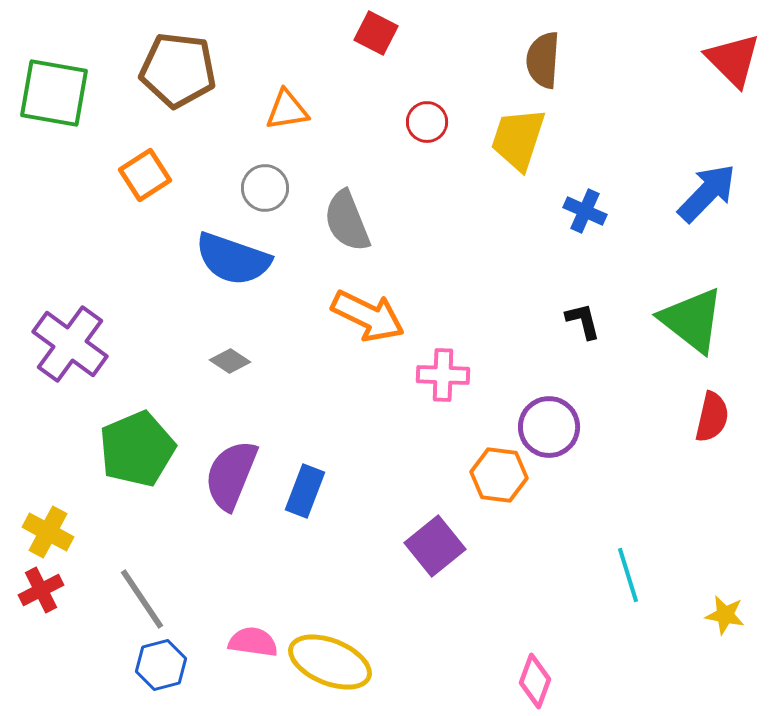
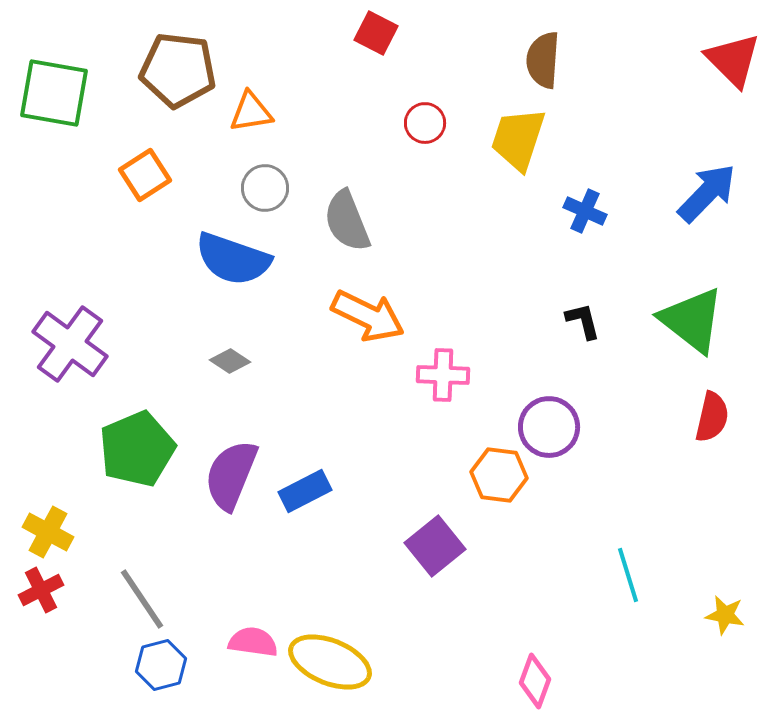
orange triangle: moved 36 px left, 2 px down
red circle: moved 2 px left, 1 px down
blue rectangle: rotated 42 degrees clockwise
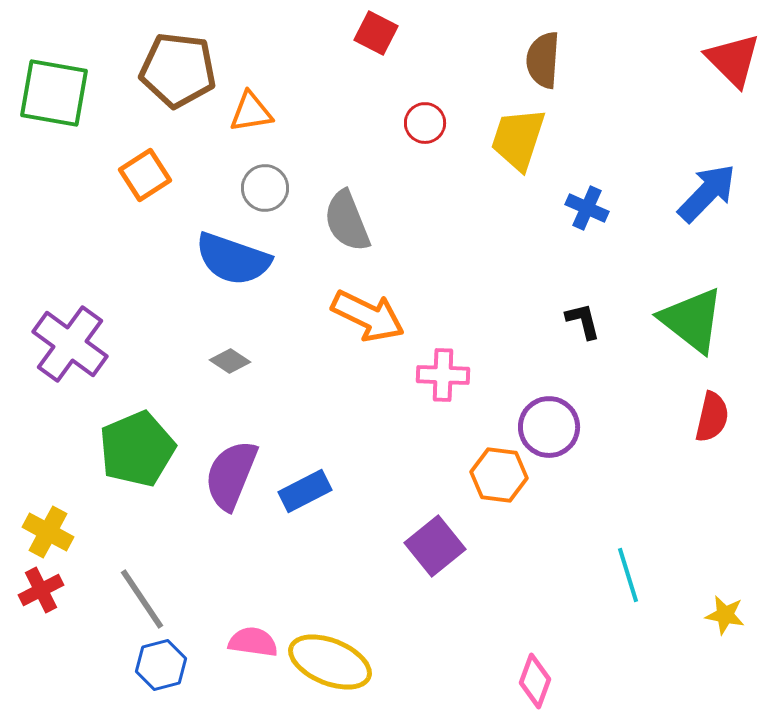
blue cross: moved 2 px right, 3 px up
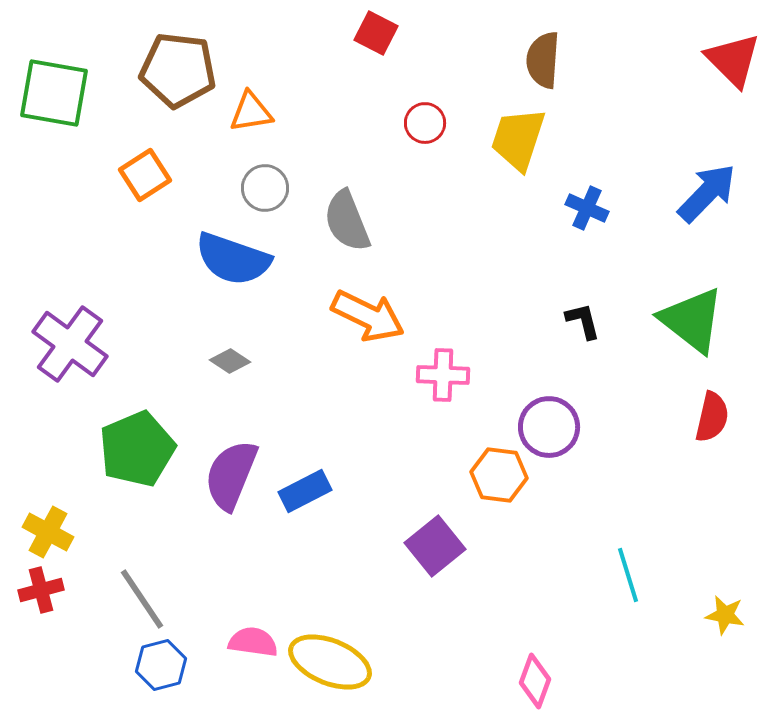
red cross: rotated 12 degrees clockwise
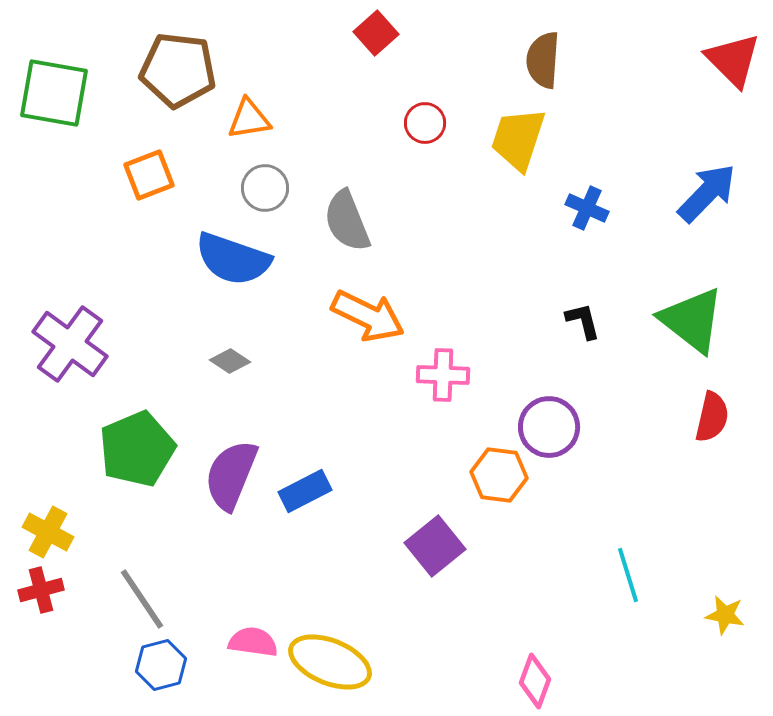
red square: rotated 21 degrees clockwise
orange triangle: moved 2 px left, 7 px down
orange square: moved 4 px right; rotated 12 degrees clockwise
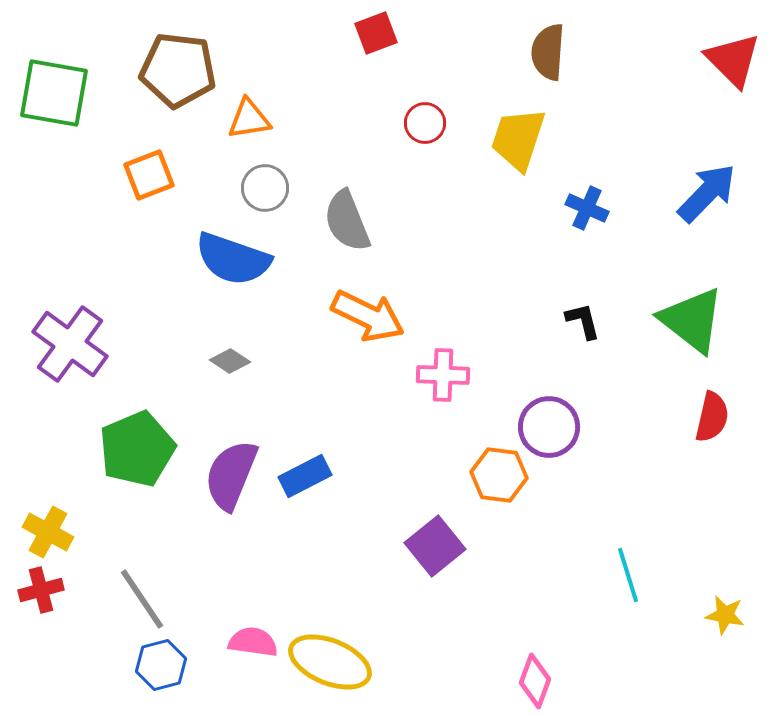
red square: rotated 21 degrees clockwise
brown semicircle: moved 5 px right, 8 px up
blue rectangle: moved 15 px up
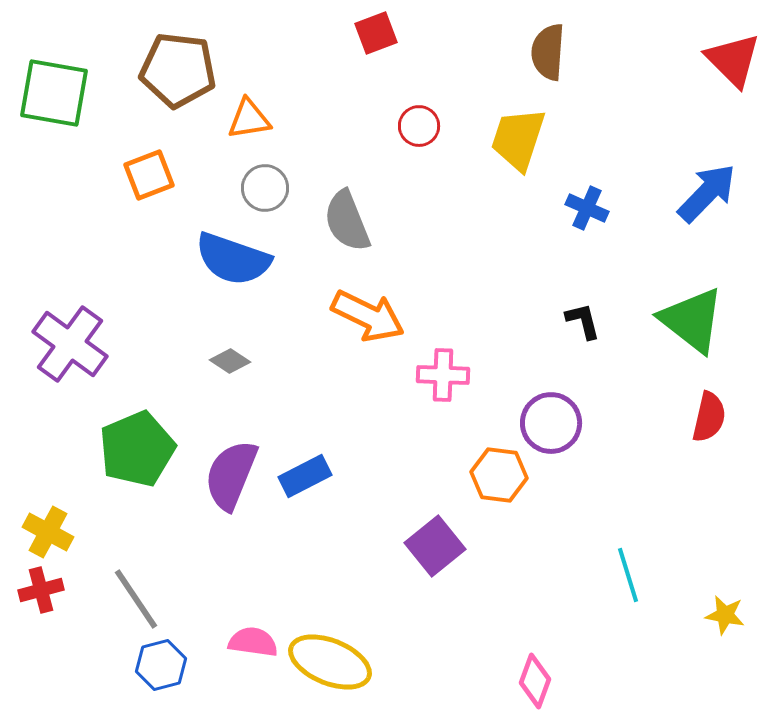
red circle: moved 6 px left, 3 px down
red semicircle: moved 3 px left
purple circle: moved 2 px right, 4 px up
gray line: moved 6 px left
